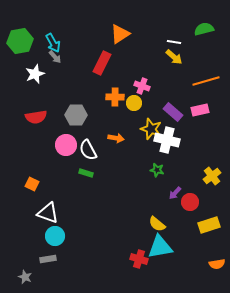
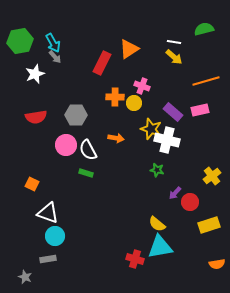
orange triangle: moved 9 px right, 15 px down
red cross: moved 4 px left
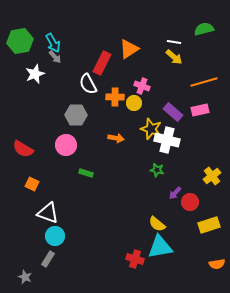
orange line: moved 2 px left, 1 px down
red semicircle: moved 13 px left, 32 px down; rotated 40 degrees clockwise
white semicircle: moved 66 px up
gray rectangle: rotated 49 degrees counterclockwise
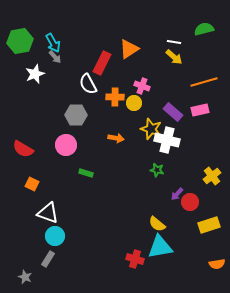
purple arrow: moved 2 px right, 1 px down
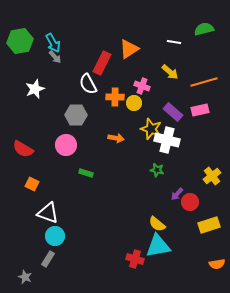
yellow arrow: moved 4 px left, 15 px down
white star: moved 15 px down
cyan triangle: moved 2 px left, 1 px up
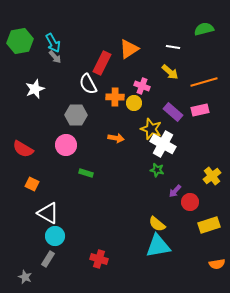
white line: moved 1 px left, 5 px down
white cross: moved 4 px left, 4 px down; rotated 15 degrees clockwise
purple arrow: moved 2 px left, 3 px up
white triangle: rotated 10 degrees clockwise
red cross: moved 36 px left
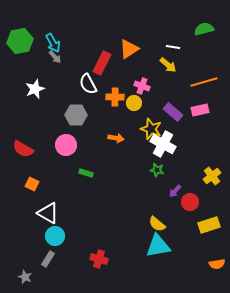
yellow arrow: moved 2 px left, 7 px up
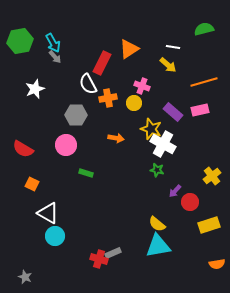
orange cross: moved 7 px left, 1 px down; rotated 12 degrees counterclockwise
gray rectangle: moved 65 px right, 6 px up; rotated 35 degrees clockwise
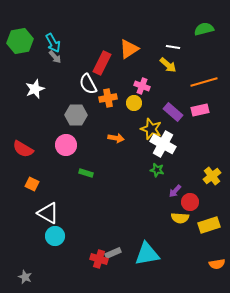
yellow semicircle: moved 23 px right, 6 px up; rotated 36 degrees counterclockwise
cyan triangle: moved 11 px left, 8 px down
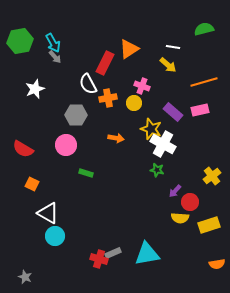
red rectangle: moved 3 px right
